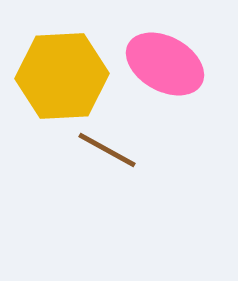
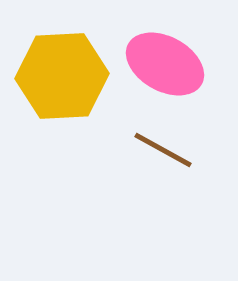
brown line: moved 56 px right
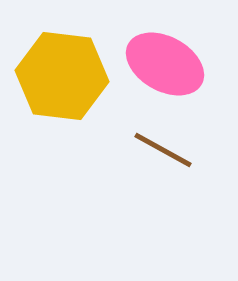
yellow hexagon: rotated 10 degrees clockwise
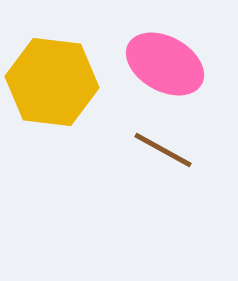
yellow hexagon: moved 10 px left, 6 px down
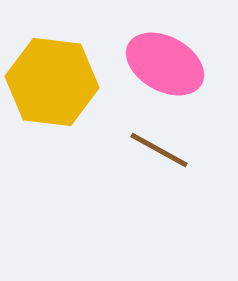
brown line: moved 4 px left
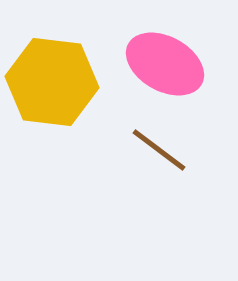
brown line: rotated 8 degrees clockwise
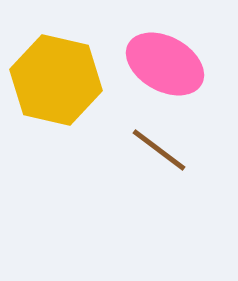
yellow hexagon: moved 4 px right, 2 px up; rotated 6 degrees clockwise
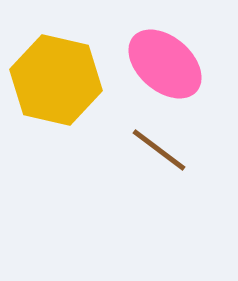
pink ellipse: rotated 12 degrees clockwise
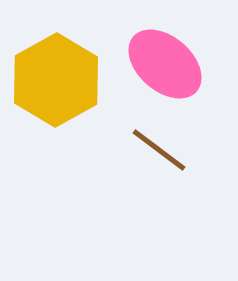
yellow hexagon: rotated 18 degrees clockwise
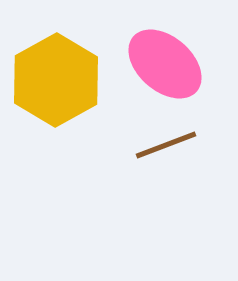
brown line: moved 7 px right, 5 px up; rotated 58 degrees counterclockwise
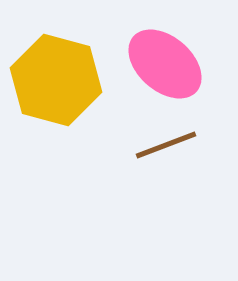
yellow hexagon: rotated 16 degrees counterclockwise
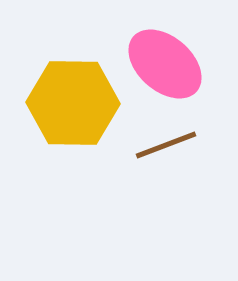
yellow hexagon: moved 17 px right, 23 px down; rotated 14 degrees counterclockwise
